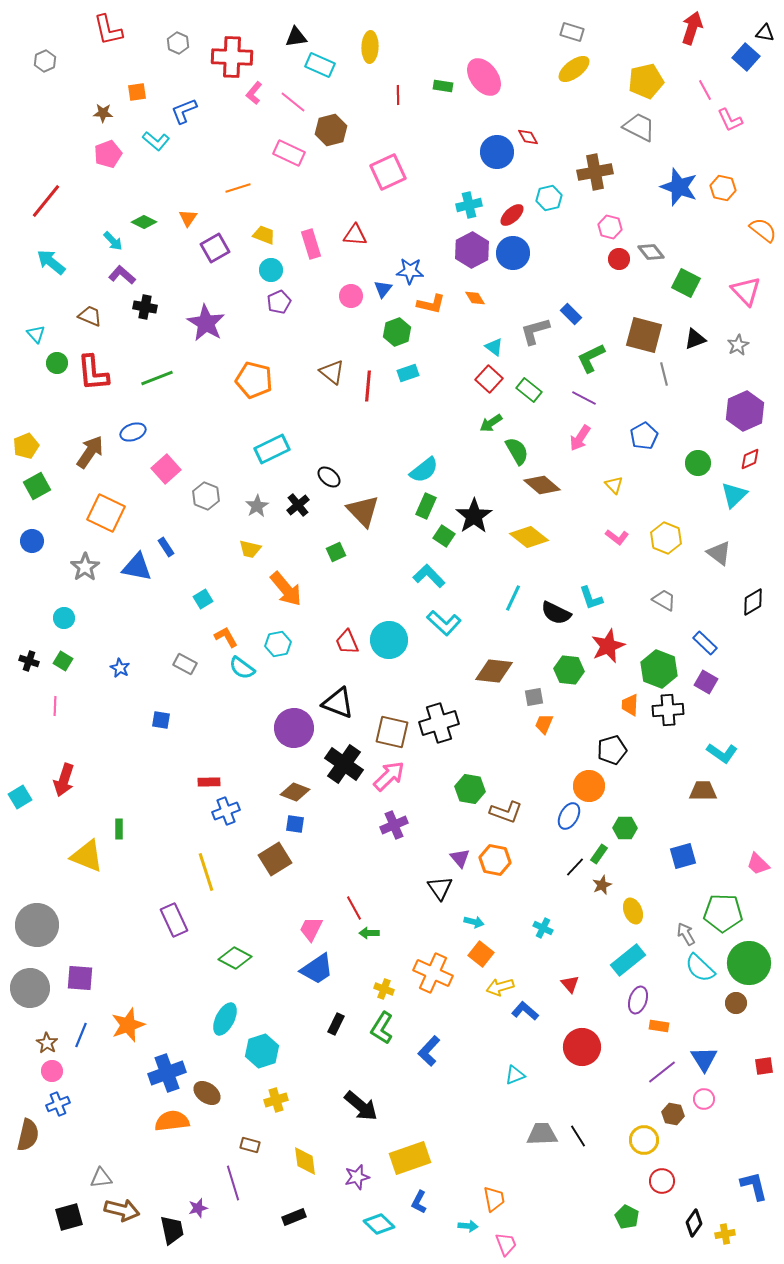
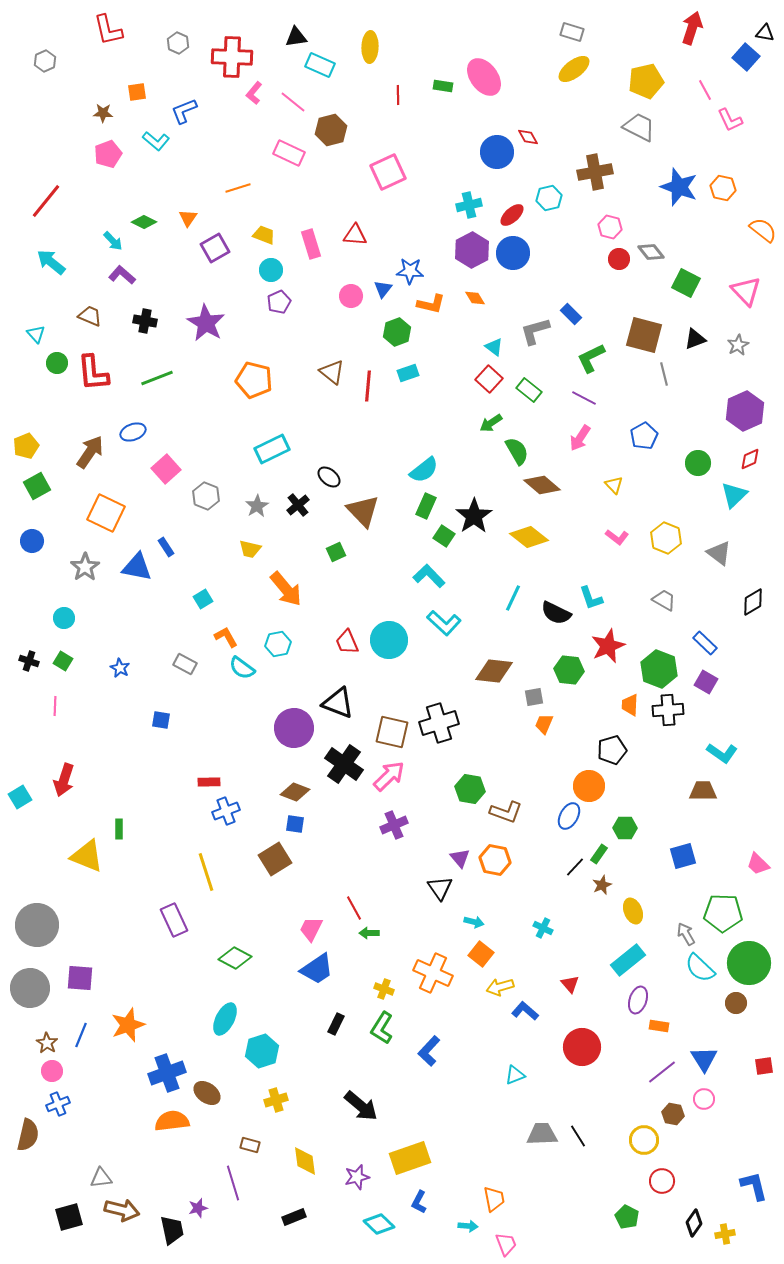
black cross at (145, 307): moved 14 px down
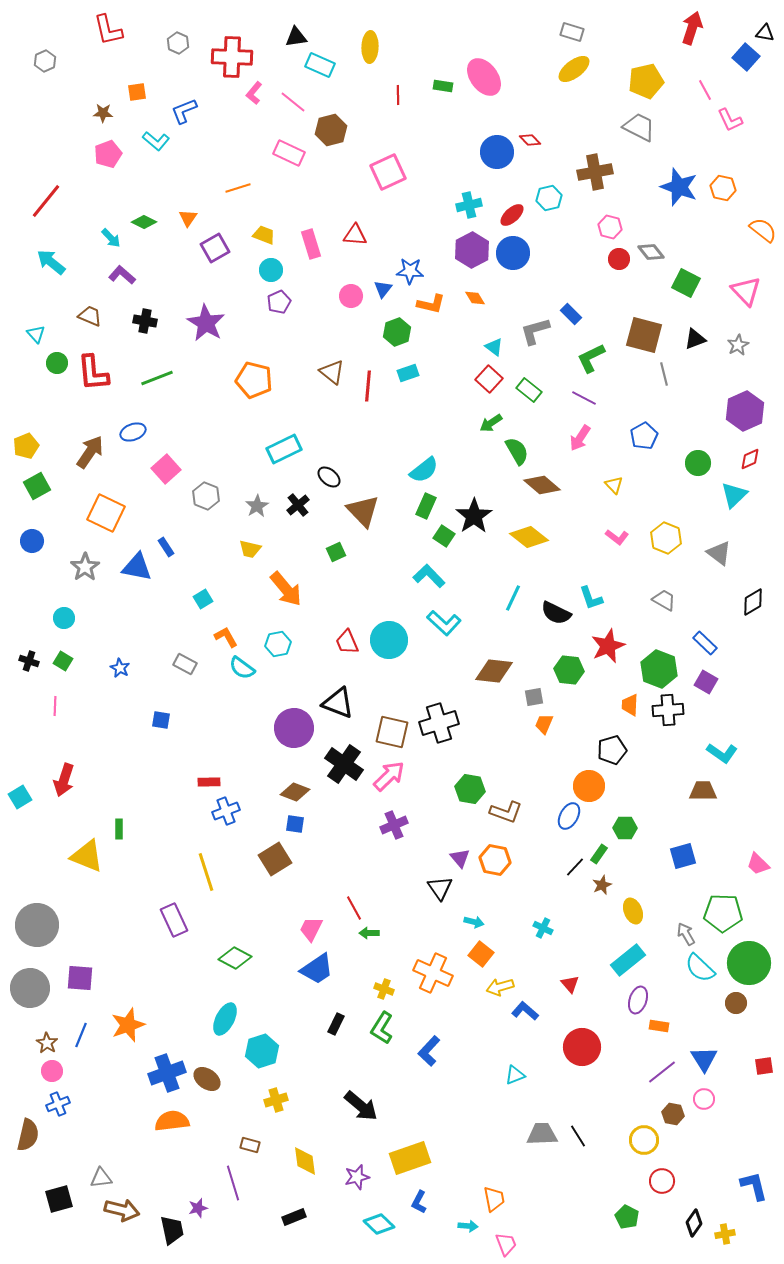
red diamond at (528, 137): moved 2 px right, 3 px down; rotated 15 degrees counterclockwise
cyan arrow at (113, 241): moved 2 px left, 3 px up
cyan rectangle at (272, 449): moved 12 px right
brown ellipse at (207, 1093): moved 14 px up
black square at (69, 1217): moved 10 px left, 18 px up
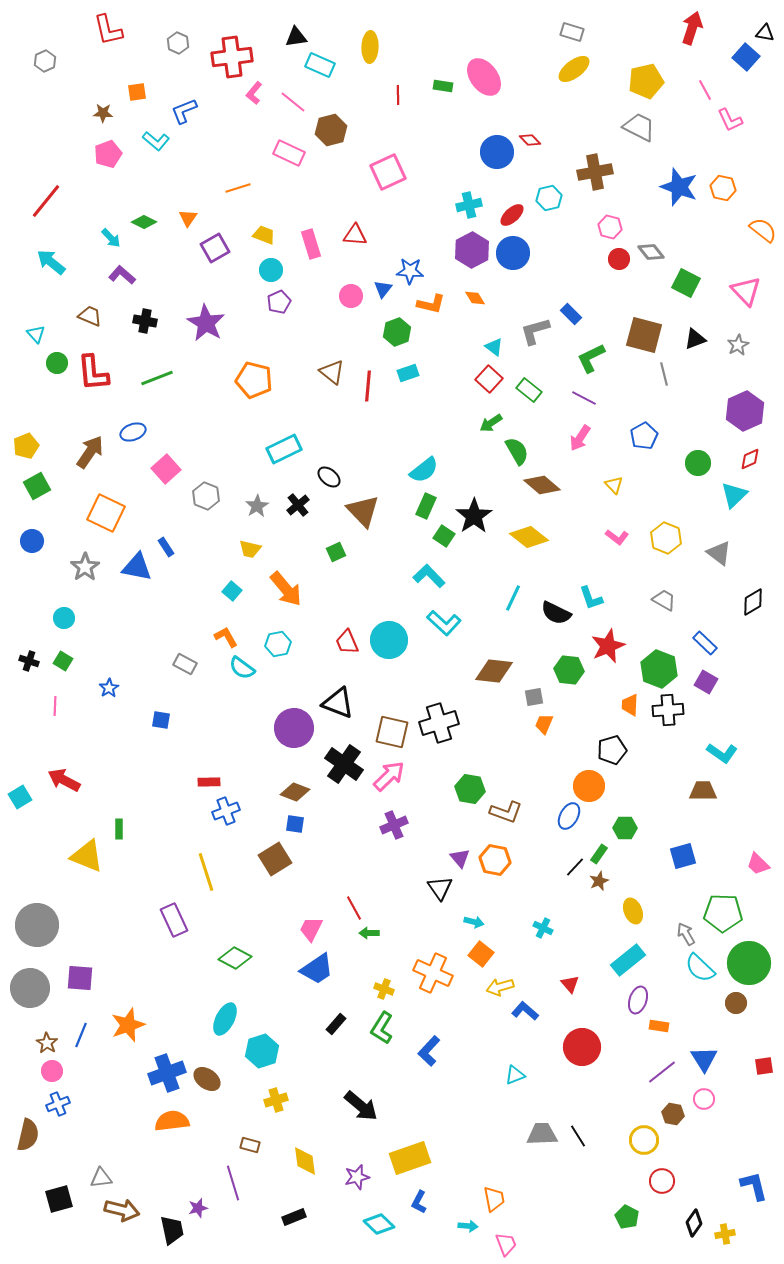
red cross at (232, 57): rotated 9 degrees counterclockwise
cyan square at (203, 599): moved 29 px right, 8 px up; rotated 18 degrees counterclockwise
blue star at (120, 668): moved 11 px left, 20 px down; rotated 12 degrees clockwise
red arrow at (64, 780): rotated 100 degrees clockwise
brown star at (602, 885): moved 3 px left, 4 px up
black rectangle at (336, 1024): rotated 15 degrees clockwise
